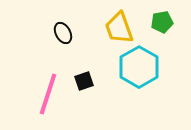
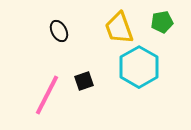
black ellipse: moved 4 px left, 2 px up
pink line: moved 1 px left, 1 px down; rotated 9 degrees clockwise
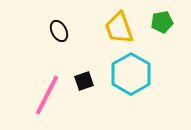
cyan hexagon: moved 8 px left, 7 px down
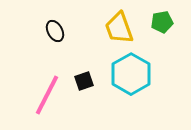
black ellipse: moved 4 px left
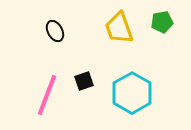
cyan hexagon: moved 1 px right, 19 px down
pink line: rotated 6 degrees counterclockwise
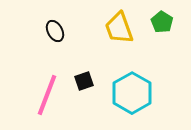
green pentagon: rotated 30 degrees counterclockwise
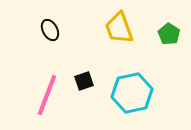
green pentagon: moved 7 px right, 12 px down
black ellipse: moved 5 px left, 1 px up
cyan hexagon: rotated 18 degrees clockwise
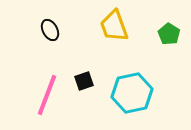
yellow trapezoid: moved 5 px left, 2 px up
